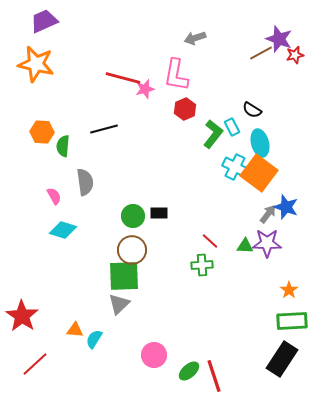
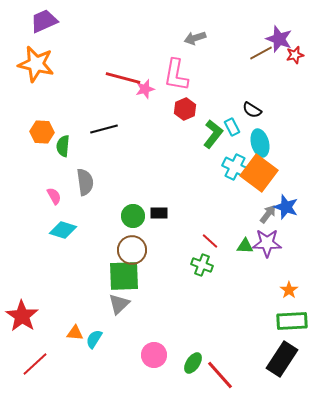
green cross at (202, 265): rotated 25 degrees clockwise
orange triangle at (75, 330): moved 3 px down
green ellipse at (189, 371): moved 4 px right, 8 px up; rotated 15 degrees counterclockwise
red line at (214, 376): moved 6 px right, 1 px up; rotated 24 degrees counterclockwise
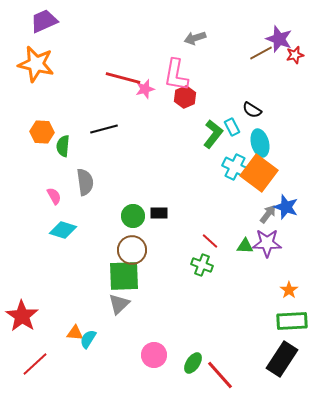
red hexagon at (185, 109): moved 12 px up
cyan semicircle at (94, 339): moved 6 px left
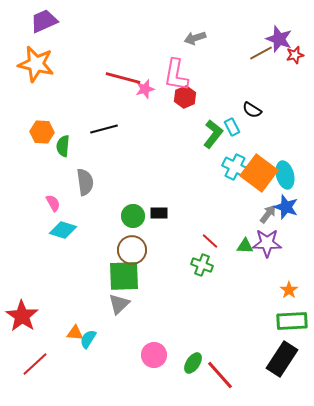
cyan ellipse at (260, 143): moved 25 px right, 32 px down
pink semicircle at (54, 196): moved 1 px left, 7 px down
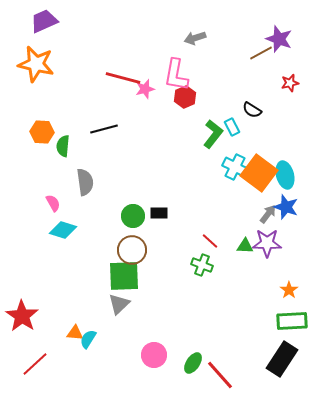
red star at (295, 55): moved 5 px left, 28 px down
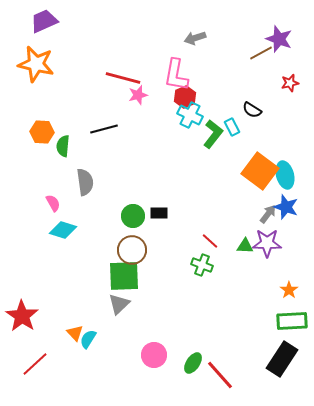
pink star at (145, 89): moved 7 px left, 6 px down
cyan cross at (235, 167): moved 45 px left, 52 px up
orange square at (259, 173): moved 1 px right, 2 px up
orange triangle at (75, 333): rotated 42 degrees clockwise
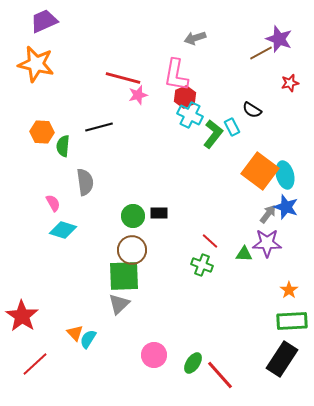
black line at (104, 129): moved 5 px left, 2 px up
green triangle at (245, 246): moved 1 px left, 8 px down
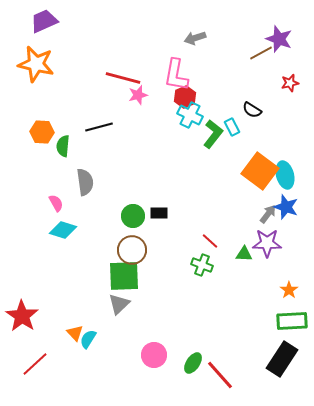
pink semicircle at (53, 203): moved 3 px right
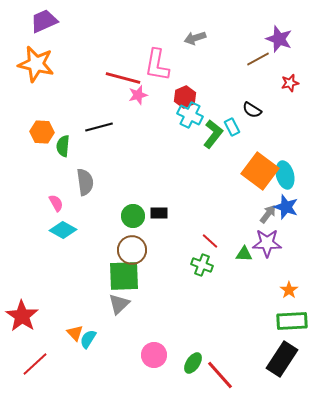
brown line at (261, 53): moved 3 px left, 6 px down
pink L-shape at (176, 75): moved 19 px left, 10 px up
cyan diamond at (63, 230): rotated 12 degrees clockwise
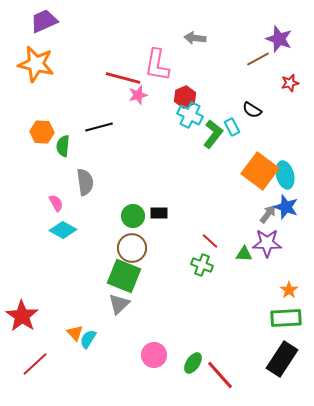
gray arrow at (195, 38): rotated 25 degrees clockwise
brown circle at (132, 250): moved 2 px up
green square at (124, 276): rotated 24 degrees clockwise
green rectangle at (292, 321): moved 6 px left, 3 px up
